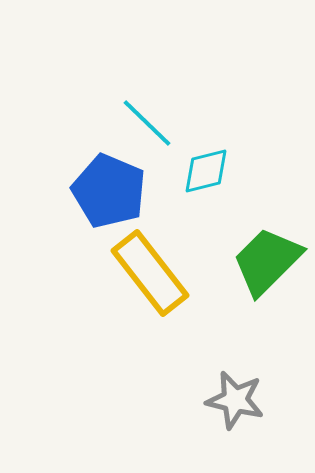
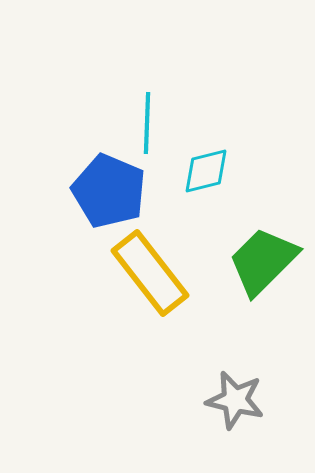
cyan line: rotated 48 degrees clockwise
green trapezoid: moved 4 px left
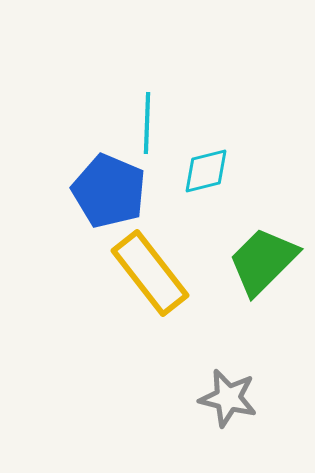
gray star: moved 7 px left, 2 px up
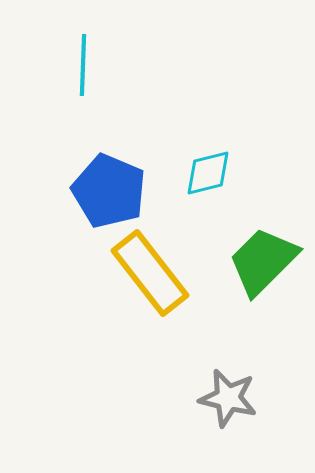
cyan line: moved 64 px left, 58 px up
cyan diamond: moved 2 px right, 2 px down
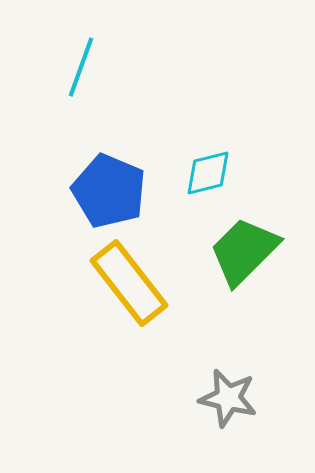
cyan line: moved 2 px left, 2 px down; rotated 18 degrees clockwise
green trapezoid: moved 19 px left, 10 px up
yellow rectangle: moved 21 px left, 10 px down
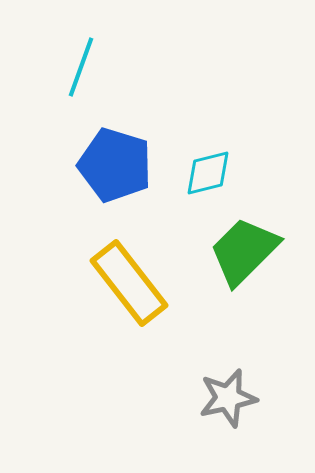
blue pentagon: moved 6 px right, 26 px up; rotated 6 degrees counterclockwise
gray star: rotated 26 degrees counterclockwise
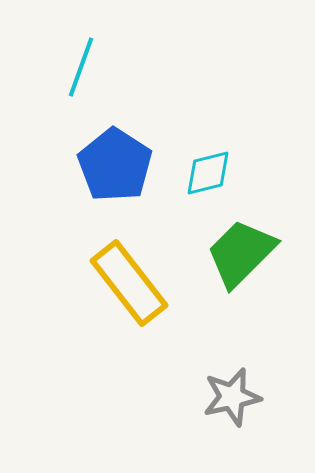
blue pentagon: rotated 16 degrees clockwise
green trapezoid: moved 3 px left, 2 px down
gray star: moved 4 px right, 1 px up
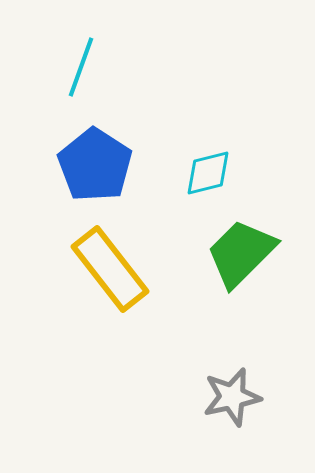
blue pentagon: moved 20 px left
yellow rectangle: moved 19 px left, 14 px up
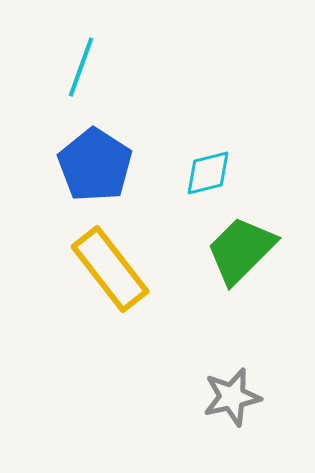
green trapezoid: moved 3 px up
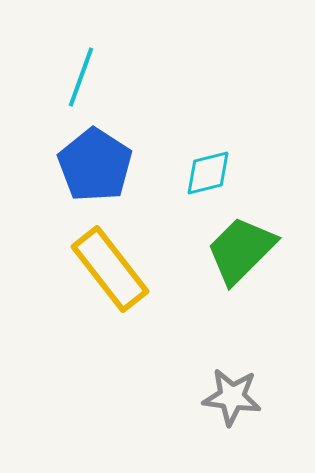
cyan line: moved 10 px down
gray star: rotated 20 degrees clockwise
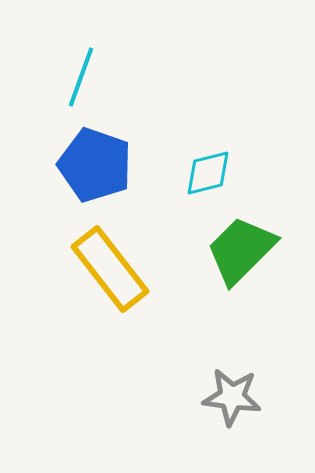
blue pentagon: rotated 14 degrees counterclockwise
